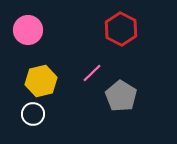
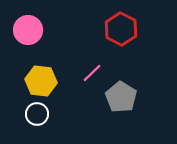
yellow hexagon: rotated 20 degrees clockwise
gray pentagon: moved 1 px down
white circle: moved 4 px right
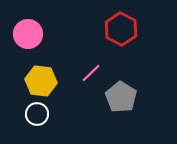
pink circle: moved 4 px down
pink line: moved 1 px left
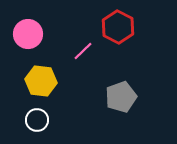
red hexagon: moved 3 px left, 2 px up
pink line: moved 8 px left, 22 px up
gray pentagon: rotated 20 degrees clockwise
white circle: moved 6 px down
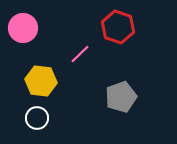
red hexagon: rotated 8 degrees counterclockwise
pink circle: moved 5 px left, 6 px up
pink line: moved 3 px left, 3 px down
white circle: moved 2 px up
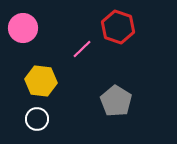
pink line: moved 2 px right, 5 px up
gray pentagon: moved 5 px left, 4 px down; rotated 20 degrees counterclockwise
white circle: moved 1 px down
